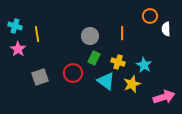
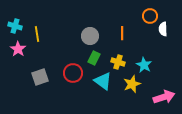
white semicircle: moved 3 px left
cyan triangle: moved 3 px left
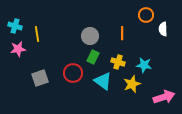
orange circle: moved 4 px left, 1 px up
pink star: rotated 28 degrees clockwise
green rectangle: moved 1 px left, 1 px up
cyan star: rotated 21 degrees counterclockwise
gray square: moved 1 px down
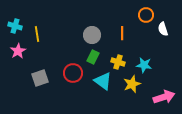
white semicircle: rotated 16 degrees counterclockwise
gray circle: moved 2 px right, 1 px up
pink star: moved 2 px down; rotated 21 degrees counterclockwise
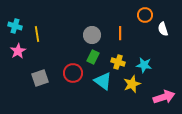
orange circle: moved 1 px left
orange line: moved 2 px left
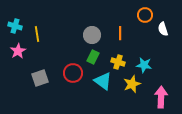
pink arrow: moved 3 px left; rotated 70 degrees counterclockwise
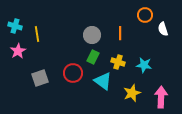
yellow star: moved 9 px down
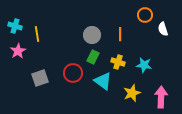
orange line: moved 1 px down
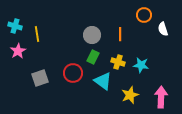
orange circle: moved 1 px left
cyan star: moved 3 px left
yellow star: moved 2 px left, 2 px down
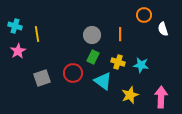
gray square: moved 2 px right
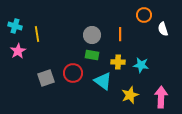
green rectangle: moved 1 px left, 2 px up; rotated 72 degrees clockwise
yellow cross: rotated 16 degrees counterclockwise
gray square: moved 4 px right
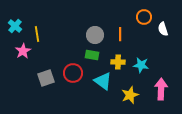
orange circle: moved 2 px down
cyan cross: rotated 24 degrees clockwise
gray circle: moved 3 px right
pink star: moved 5 px right
pink arrow: moved 8 px up
